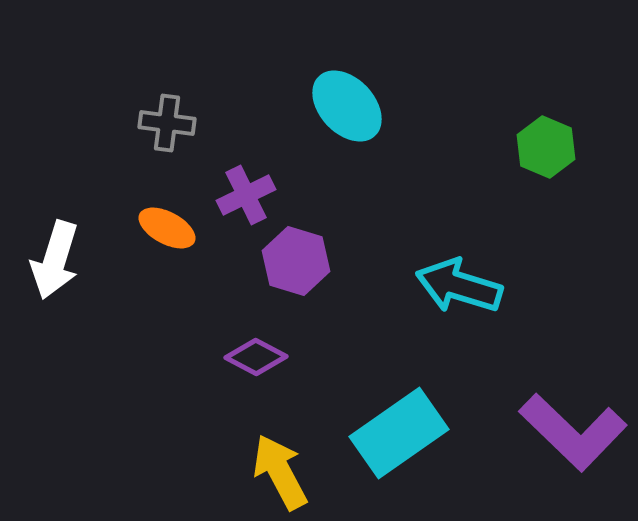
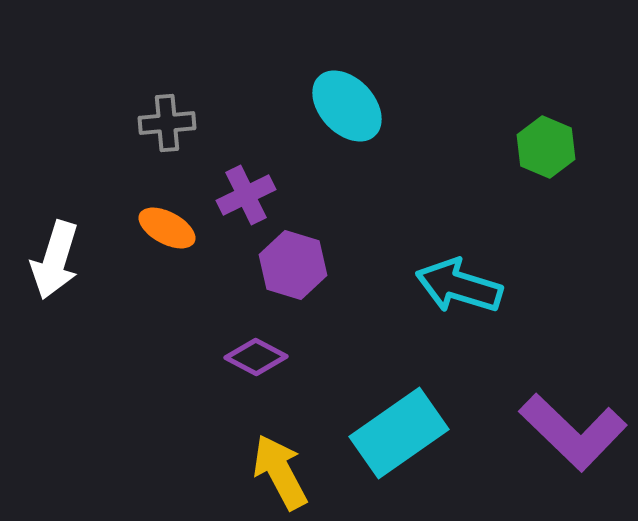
gray cross: rotated 12 degrees counterclockwise
purple hexagon: moved 3 px left, 4 px down
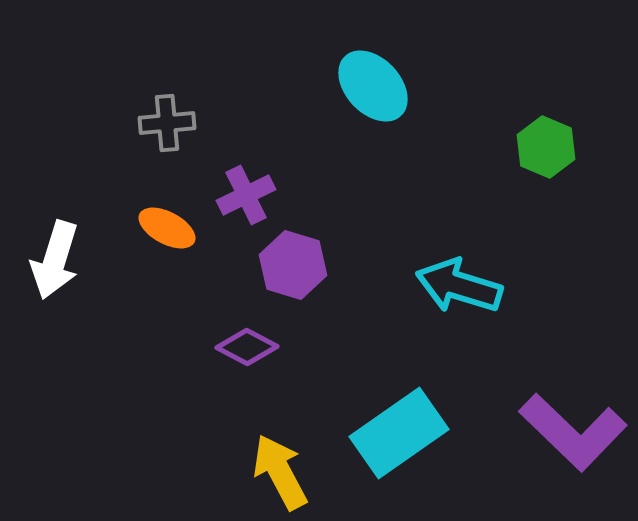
cyan ellipse: moved 26 px right, 20 px up
purple diamond: moved 9 px left, 10 px up
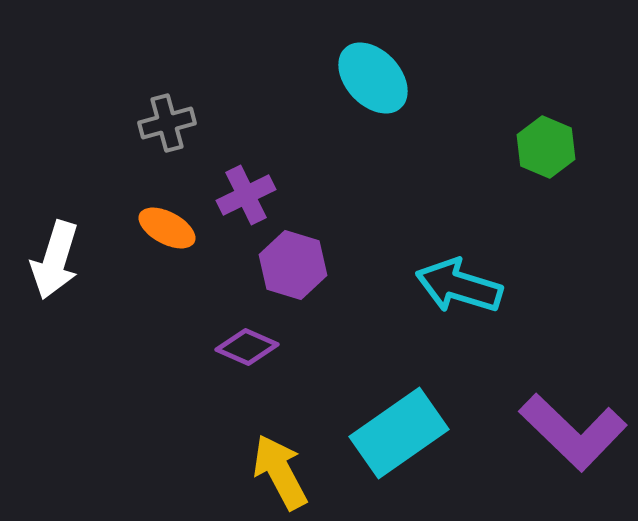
cyan ellipse: moved 8 px up
gray cross: rotated 10 degrees counterclockwise
purple diamond: rotated 4 degrees counterclockwise
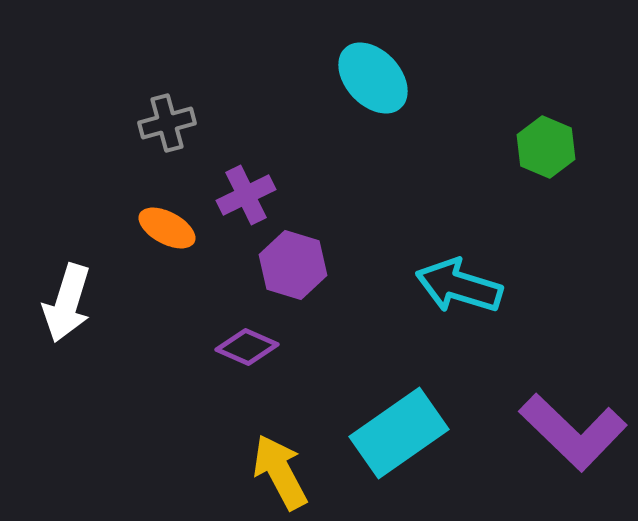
white arrow: moved 12 px right, 43 px down
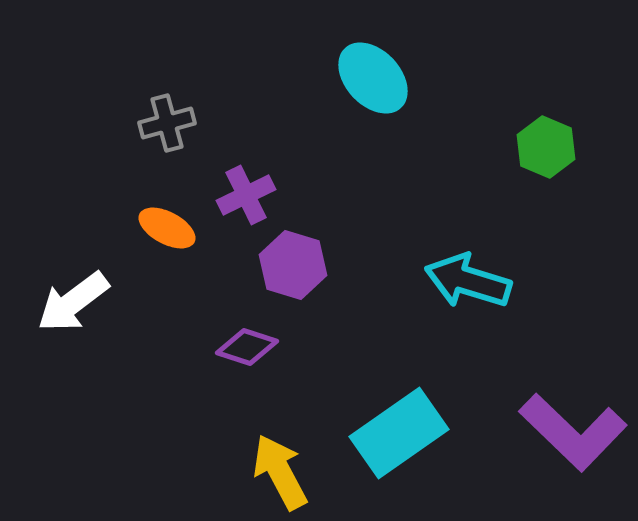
cyan arrow: moved 9 px right, 5 px up
white arrow: moved 6 px right, 1 px up; rotated 36 degrees clockwise
purple diamond: rotated 6 degrees counterclockwise
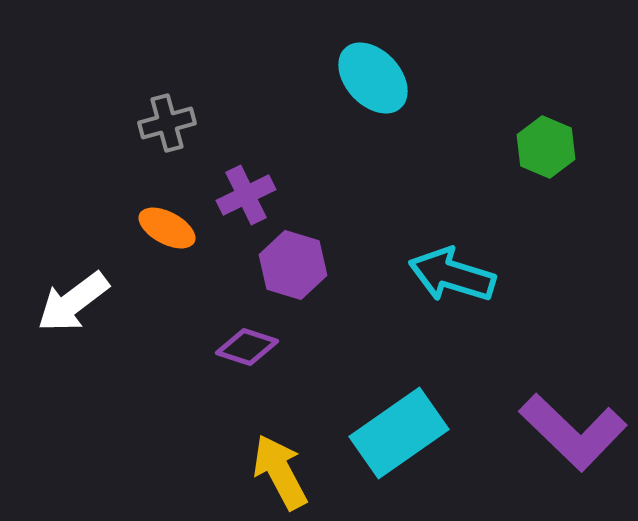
cyan arrow: moved 16 px left, 6 px up
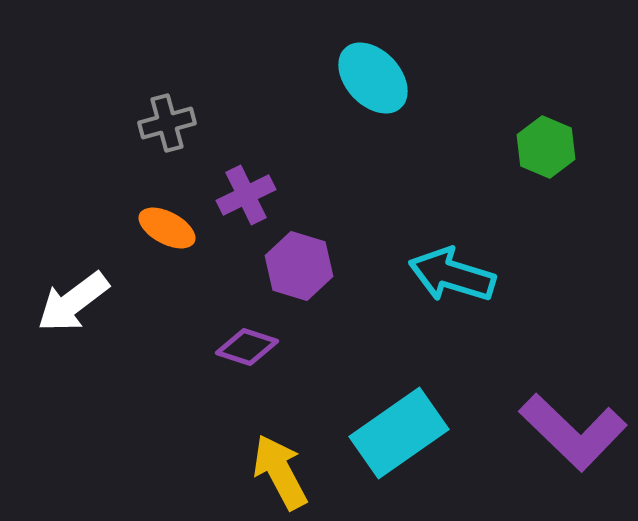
purple hexagon: moved 6 px right, 1 px down
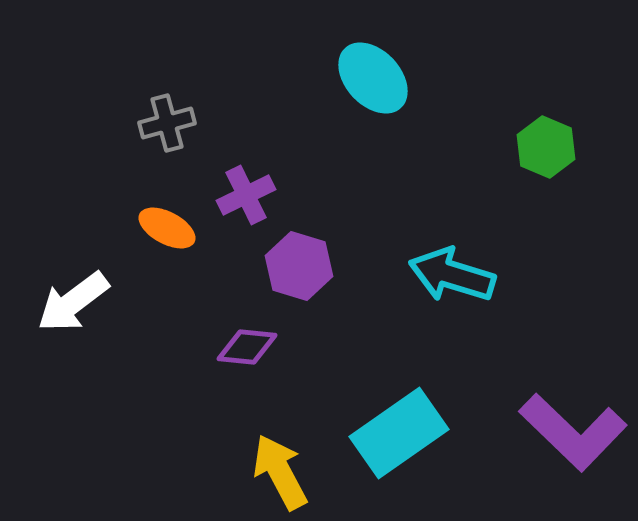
purple diamond: rotated 12 degrees counterclockwise
